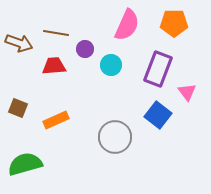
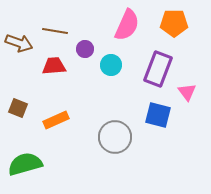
brown line: moved 1 px left, 2 px up
blue square: rotated 24 degrees counterclockwise
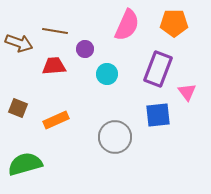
cyan circle: moved 4 px left, 9 px down
blue square: rotated 20 degrees counterclockwise
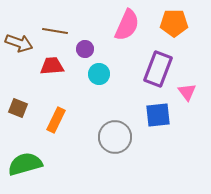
red trapezoid: moved 2 px left
cyan circle: moved 8 px left
orange rectangle: rotated 40 degrees counterclockwise
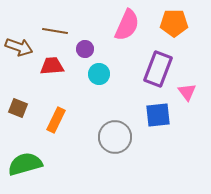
brown arrow: moved 4 px down
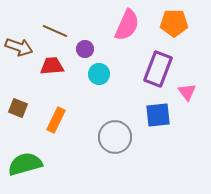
brown line: rotated 15 degrees clockwise
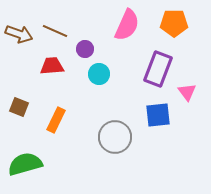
brown arrow: moved 13 px up
brown square: moved 1 px right, 1 px up
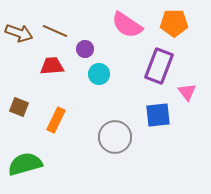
pink semicircle: rotated 100 degrees clockwise
brown arrow: moved 1 px up
purple rectangle: moved 1 px right, 3 px up
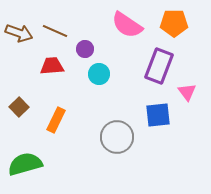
brown square: rotated 24 degrees clockwise
gray circle: moved 2 px right
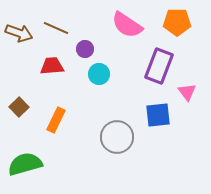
orange pentagon: moved 3 px right, 1 px up
brown line: moved 1 px right, 3 px up
